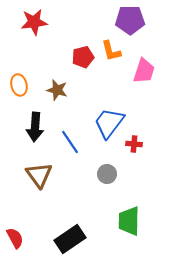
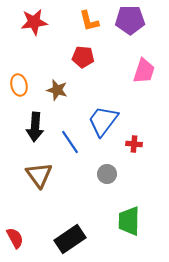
orange L-shape: moved 22 px left, 30 px up
red pentagon: rotated 20 degrees clockwise
blue trapezoid: moved 6 px left, 2 px up
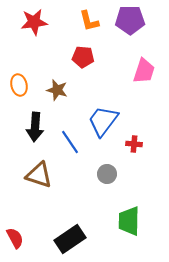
brown triangle: rotated 36 degrees counterclockwise
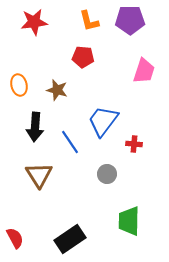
brown triangle: rotated 40 degrees clockwise
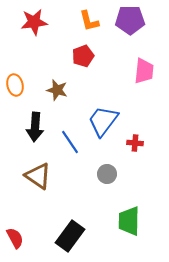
red pentagon: moved 1 px up; rotated 25 degrees counterclockwise
pink trapezoid: rotated 12 degrees counterclockwise
orange ellipse: moved 4 px left
red cross: moved 1 px right, 1 px up
brown triangle: moved 1 px left, 1 px down; rotated 24 degrees counterclockwise
black rectangle: moved 3 px up; rotated 20 degrees counterclockwise
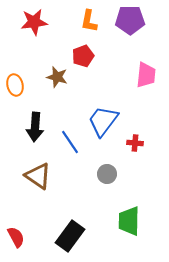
orange L-shape: rotated 25 degrees clockwise
pink trapezoid: moved 2 px right, 4 px down
brown star: moved 13 px up
red semicircle: moved 1 px right, 1 px up
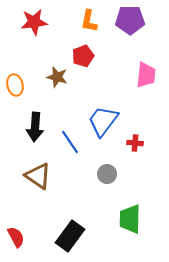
green trapezoid: moved 1 px right, 2 px up
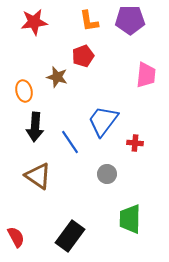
orange L-shape: rotated 20 degrees counterclockwise
orange ellipse: moved 9 px right, 6 px down
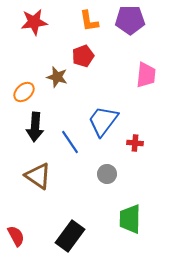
orange ellipse: moved 1 px down; rotated 60 degrees clockwise
red semicircle: moved 1 px up
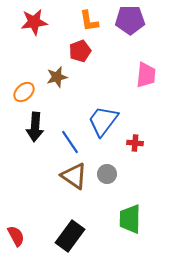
red pentagon: moved 3 px left, 5 px up
brown star: rotated 30 degrees counterclockwise
brown triangle: moved 36 px right
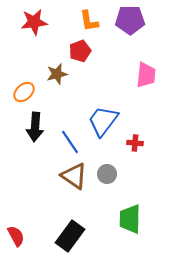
brown star: moved 3 px up
